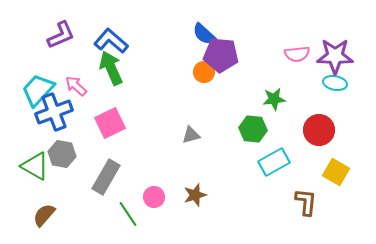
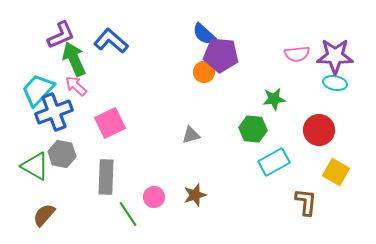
green arrow: moved 37 px left, 9 px up
gray rectangle: rotated 28 degrees counterclockwise
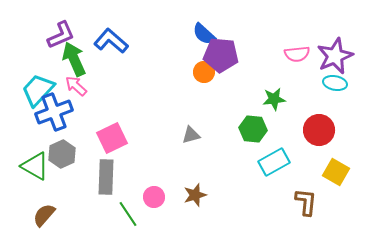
purple star: rotated 24 degrees counterclockwise
pink square: moved 2 px right, 15 px down
gray hexagon: rotated 24 degrees clockwise
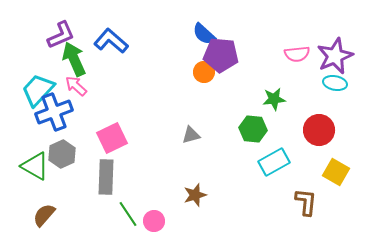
pink circle: moved 24 px down
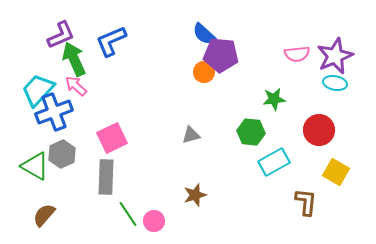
blue L-shape: rotated 64 degrees counterclockwise
green hexagon: moved 2 px left, 3 px down
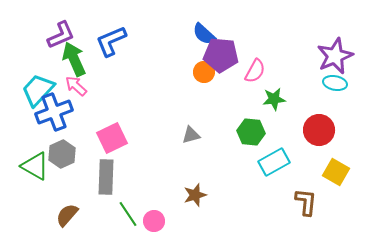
pink semicircle: moved 42 px left, 17 px down; rotated 55 degrees counterclockwise
brown semicircle: moved 23 px right
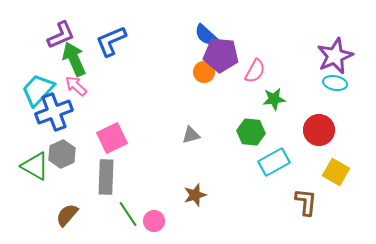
blue semicircle: moved 2 px right, 1 px down
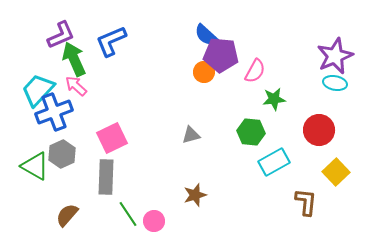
yellow square: rotated 16 degrees clockwise
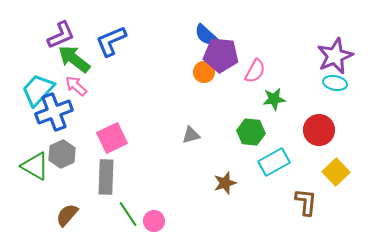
green arrow: rotated 28 degrees counterclockwise
brown star: moved 30 px right, 12 px up
